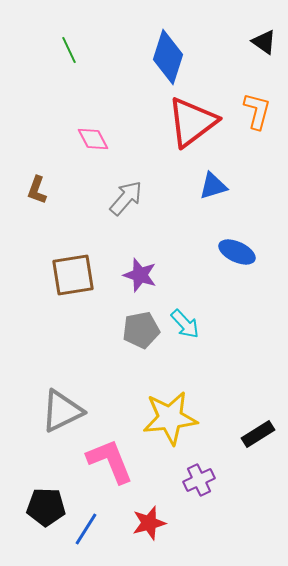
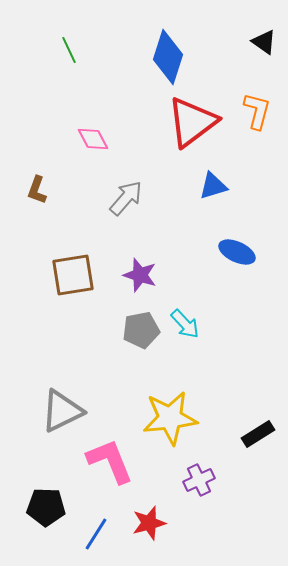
blue line: moved 10 px right, 5 px down
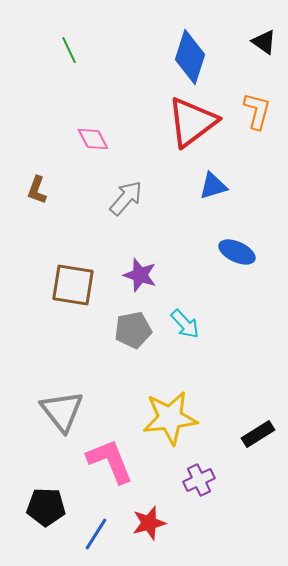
blue diamond: moved 22 px right
brown square: moved 10 px down; rotated 18 degrees clockwise
gray pentagon: moved 8 px left
gray triangle: rotated 42 degrees counterclockwise
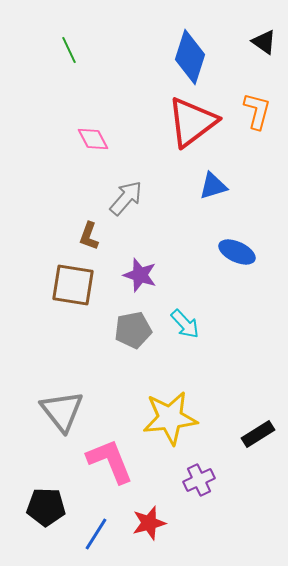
brown L-shape: moved 52 px right, 46 px down
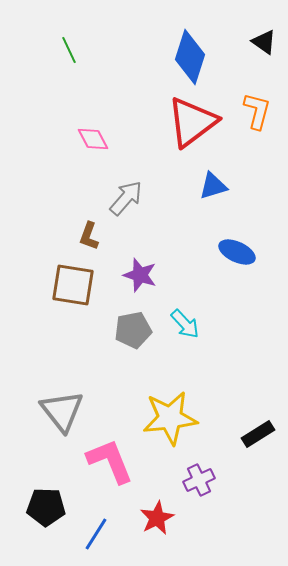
red star: moved 8 px right, 5 px up; rotated 12 degrees counterclockwise
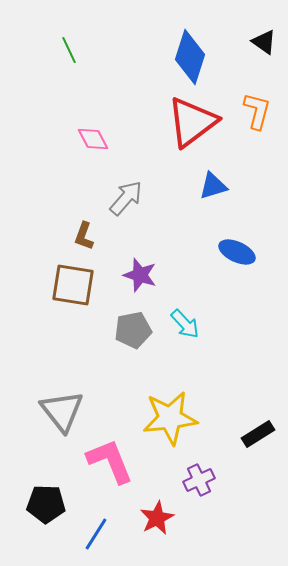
brown L-shape: moved 5 px left
black pentagon: moved 3 px up
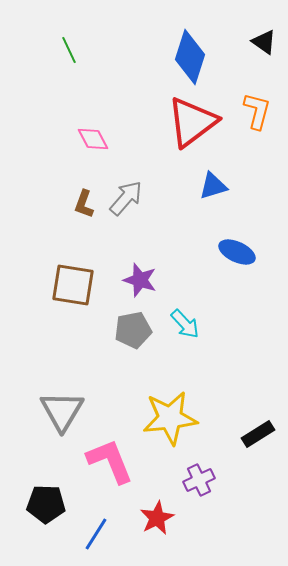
brown L-shape: moved 32 px up
purple star: moved 5 px down
gray triangle: rotated 9 degrees clockwise
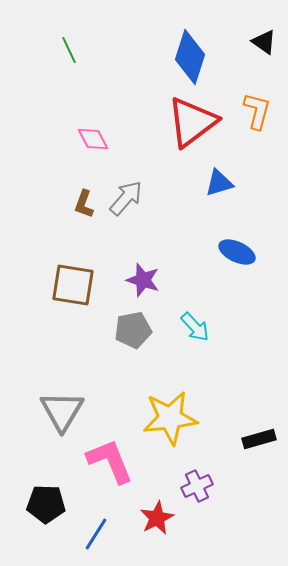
blue triangle: moved 6 px right, 3 px up
purple star: moved 3 px right
cyan arrow: moved 10 px right, 3 px down
black rectangle: moved 1 px right, 5 px down; rotated 16 degrees clockwise
purple cross: moved 2 px left, 6 px down
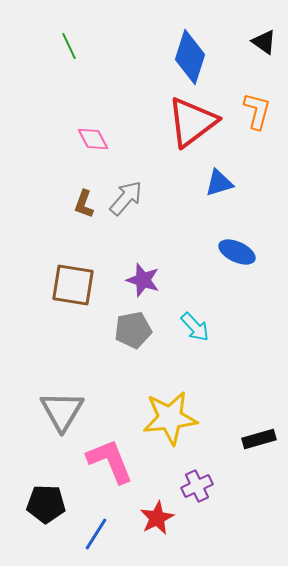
green line: moved 4 px up
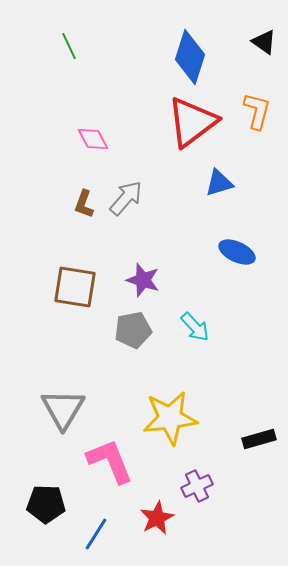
brown square: moved 2 px right, 2 px down
gray triangle: moved 1 px right, 2 px up
